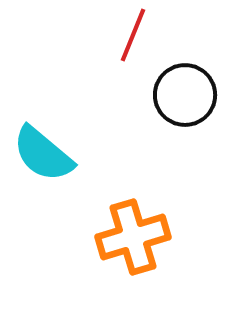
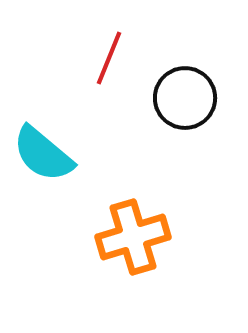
red line: moved 24 px left, 23 px down
black circle: moved 3 px down
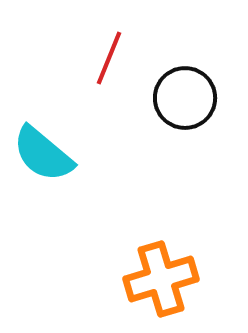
orange cross: moved 28 px right, 42 px down
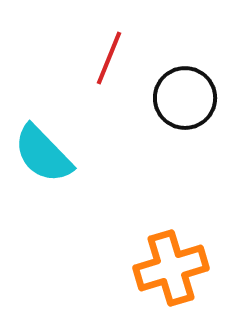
cyan semicircle: rotated 6 degrees clockwise
orange cross: moved 10 px right, 11 px up
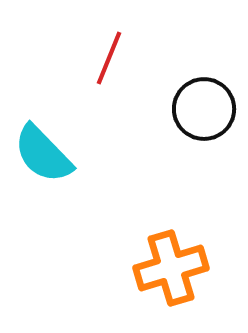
black circle: moved 19 px right, 11 px down
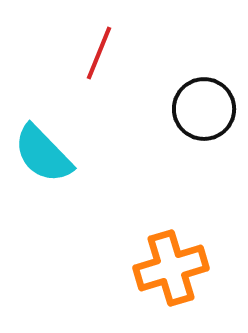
red line: moved 10 px left, 5 px up
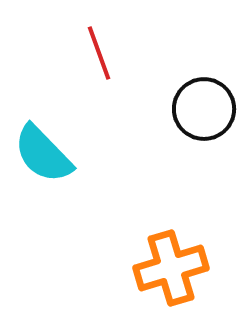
red line: rotated 42 degrees counterclockwise
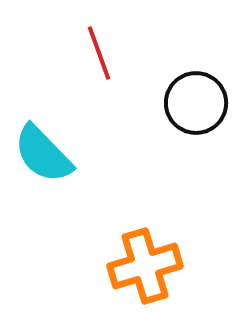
black circle: moved 8 px left, 6 px up
orange cross: moved 26 px left, 2 px up
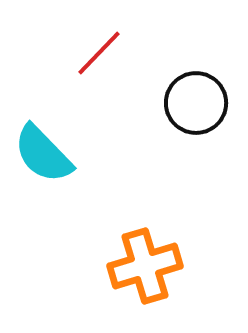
red line: rotated 64 degrees clockwise
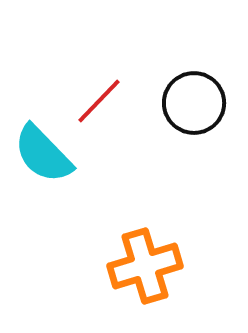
red line: moved 48 px down
black circle: moved 2 px left
